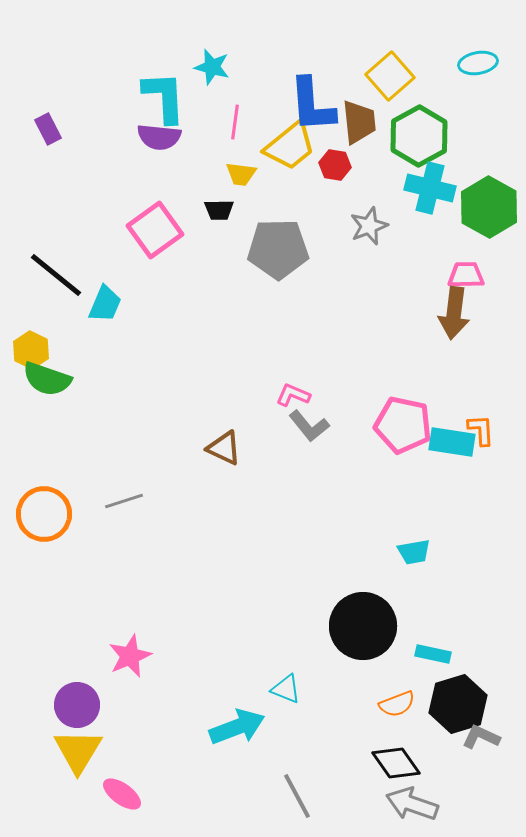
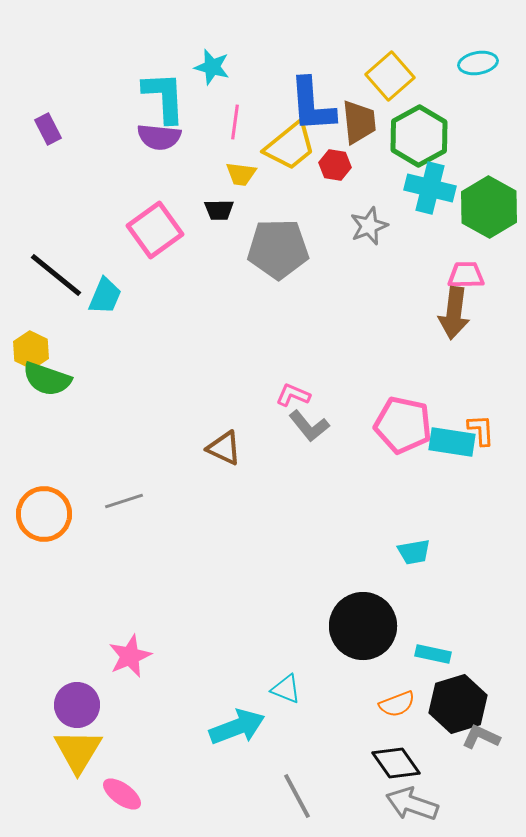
cyan trapezoid at (105, 304): moved 8 px up
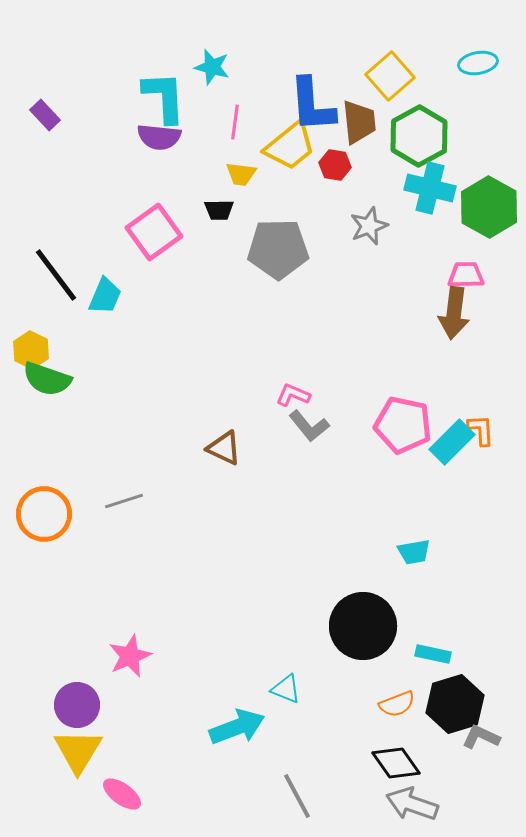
purple rectangle at (48, 129): moved 3 px left, 14 px up; rotated 16 degrees counterclockwise
pink square at (155, 230): moved 1 px left, 2 px down
black line at (56, 275): rotated 14 degrees clockwise
cyan rectangle at (452, 442): rotated 54 degrees counterclockwise
black hexagon at (458, 704): moved 3 px left
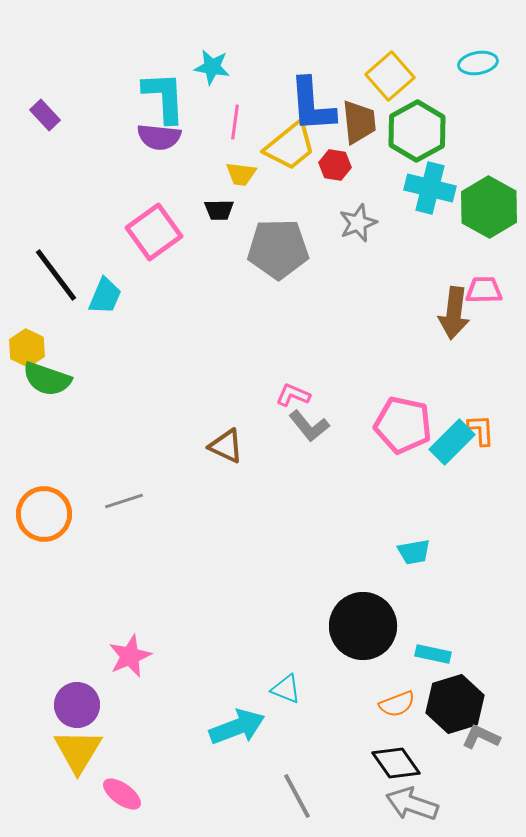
cyan star at (212, 67): rotated 6 degrees counterclockwise
green hexagon at (419, 136): moved 2 px left, 5 px up
gray star at (369, 226): moved 11 px left, 3 px up
pink trapezoid at (466, 275): moved 18 px right, 15 px down
yellow hexagon at (31, 350): moved 4 px left, 2 px up
brown triangle at (224, 448): moved 2 px right, 2 px up
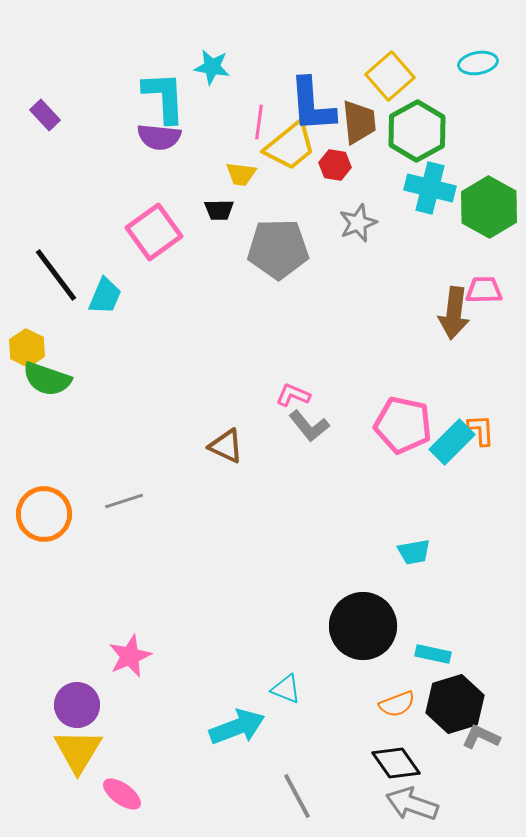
pink line at (235, 122): moved 24 px right
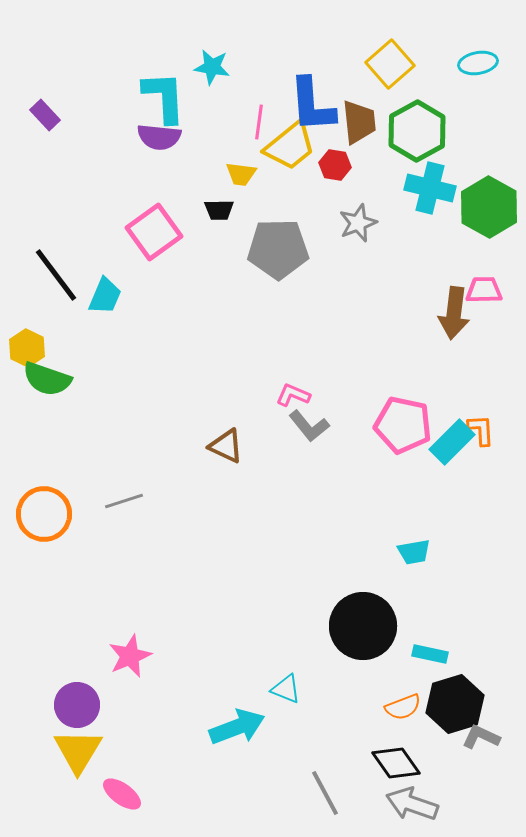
yellow square at (390, 76): moved 12 px up
cyan rectangle at (433, 654): moved 3 px left
orange semicircle at (397, 704): moved 6 px right, 3 px down
gray line at (297, 796): moved 28 px right, 3 px up
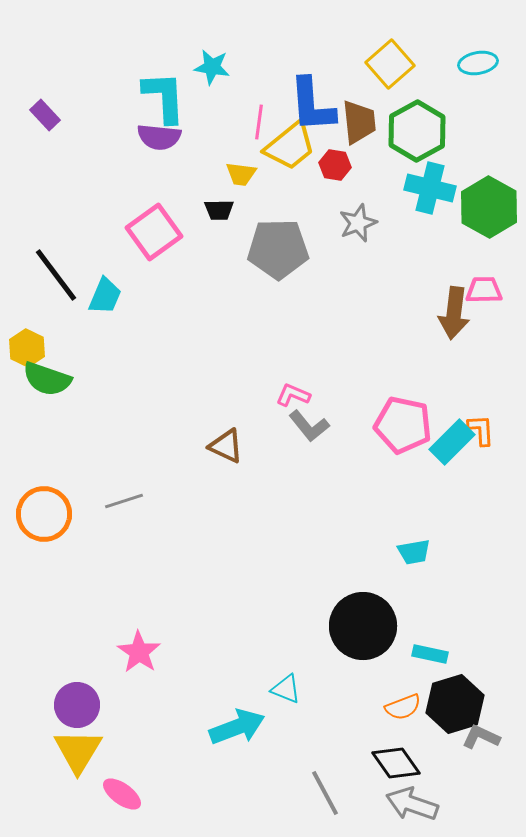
pink star at (130, 656): moved 9 px right, 4 px up; rotated 15 degrees counterclockwise
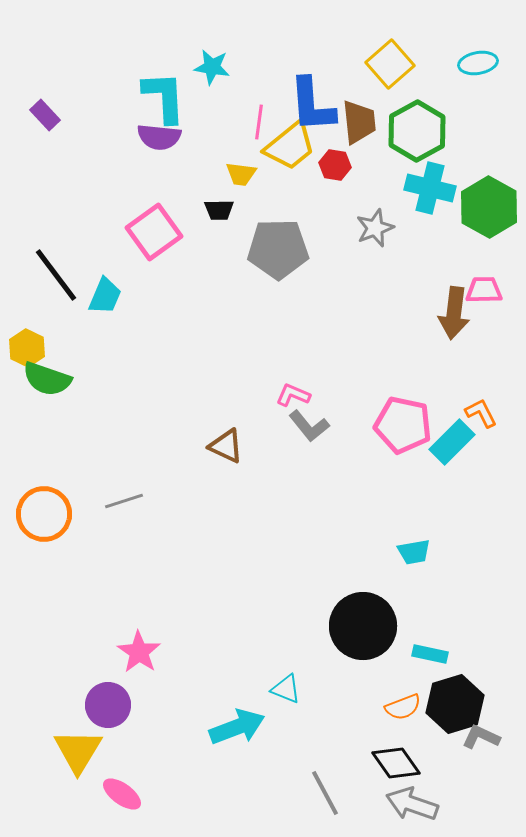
gray star at (358, 223): moved 17 px right, 5 px down
orange L-shape at (481, 430): moved 17 px up; rotated 24 degrees counterclockwise
purple circle at (77, 705): moved 31 px right
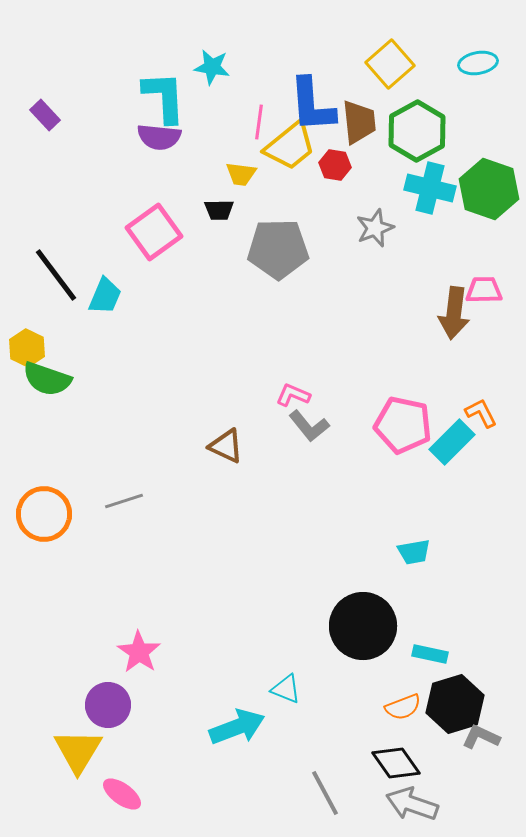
green hexagon at (489, 207): moved 18 px up; rotated 10 degrees counterclockwise
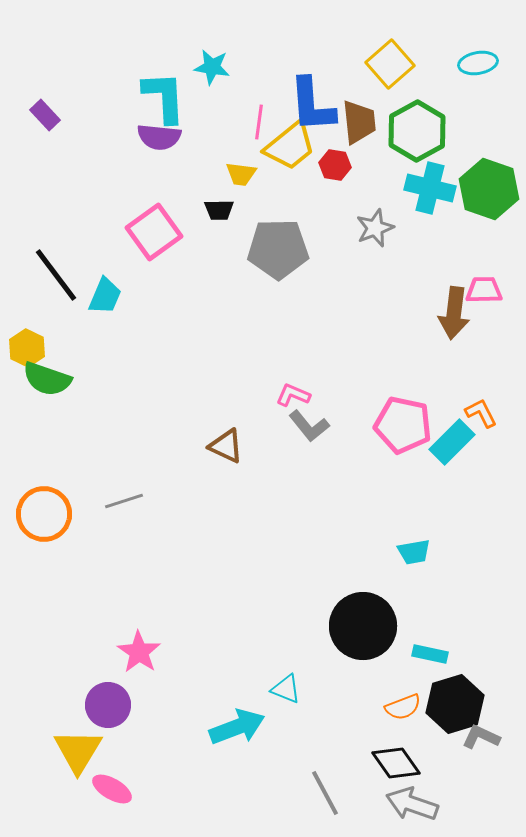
pink ellipse at (122, 794): moved 10 px left, 5 px up; rotated 6 degrees counterclockwise
